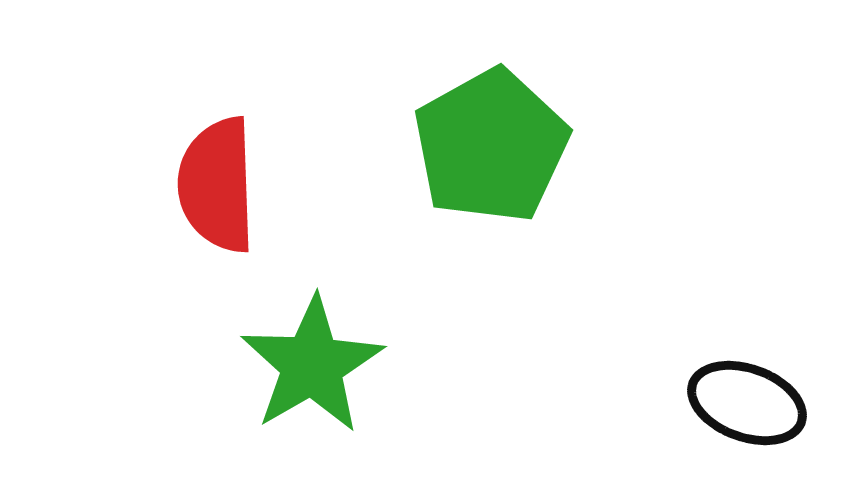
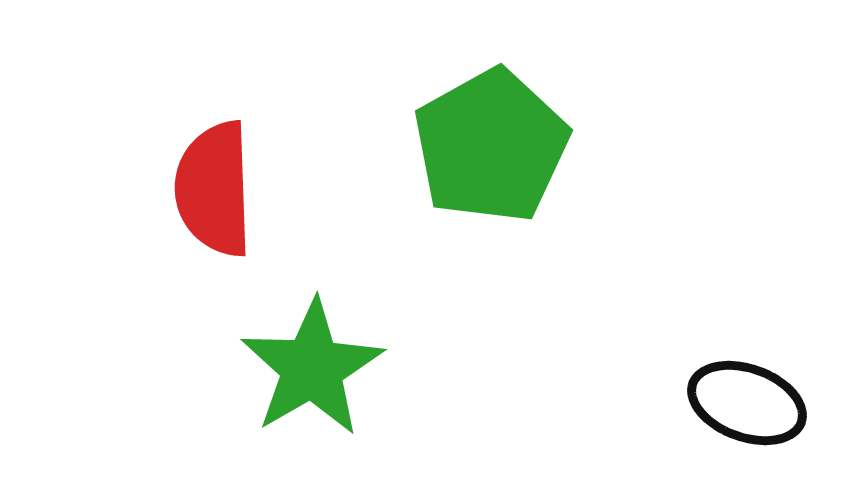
red semicircle: moved 3 px left, 4 px down
green star: moved 3 px down
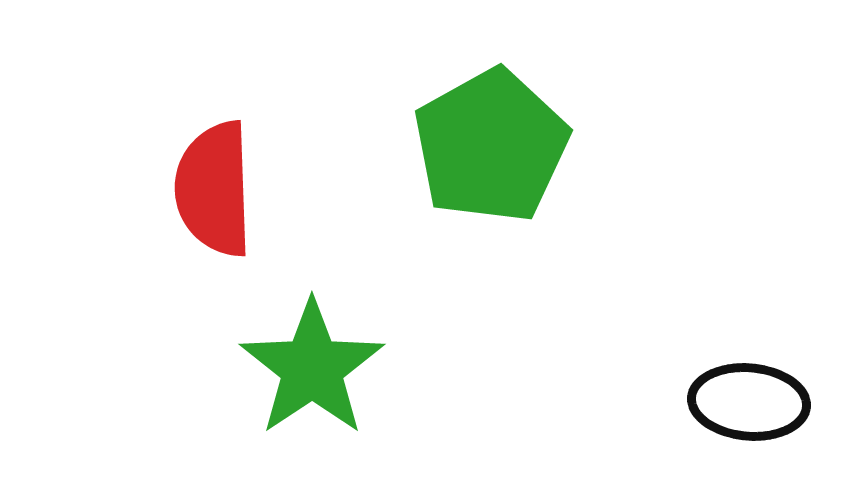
green star: rotated 4 degrees counterclockwise
black ellipse: moved 2 px right, 1 px up; rotated 15 degrees counterclockwise
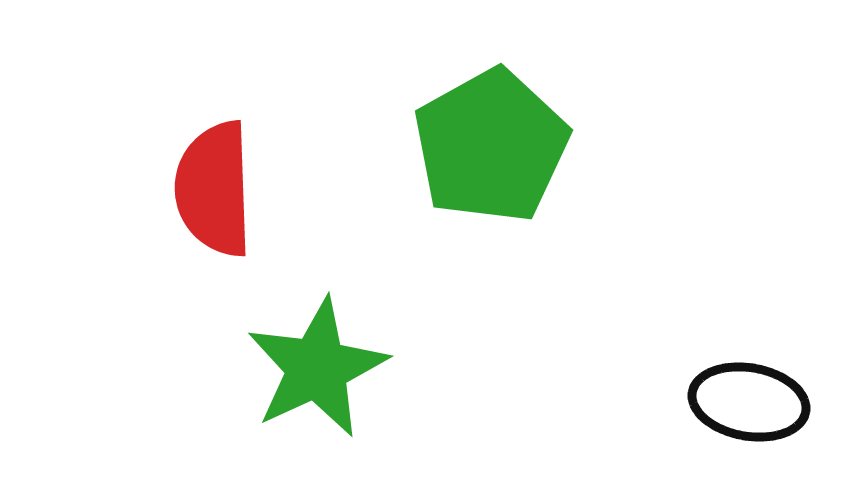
green star: moved 5 px right; rotated 9 degrees clockwise
black ellipse: rotated 5 degrees clockwise
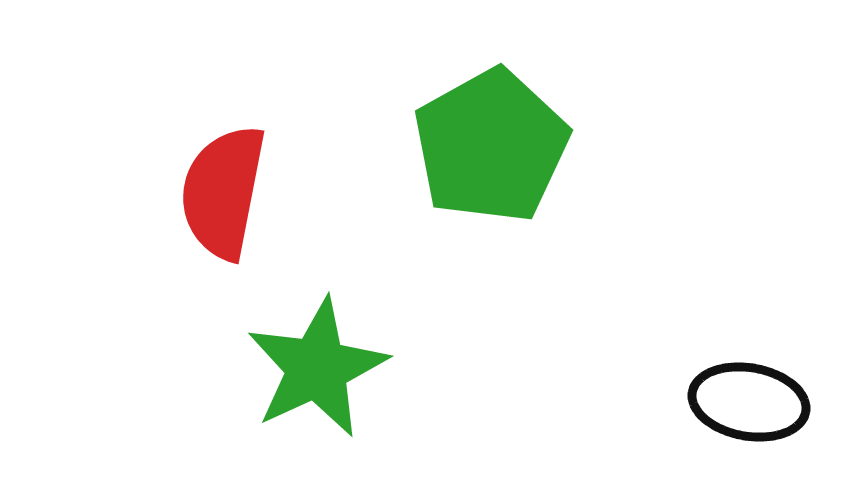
red semicircle: moved 9 px right, 3 px down; rotated 13 degrees clockwise
